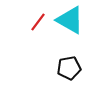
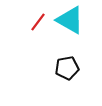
black pentagon: moved 2 px left
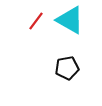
red line: moved 2 px left, 1 px up
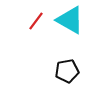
black pentagon: moved 3 px down
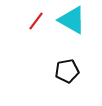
cyan triangle: moved 2 px right
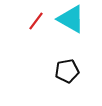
cyan triangle: moved 1 px left, 1 px up
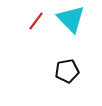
cyan triangle: rotated 16 degrees clockwise
